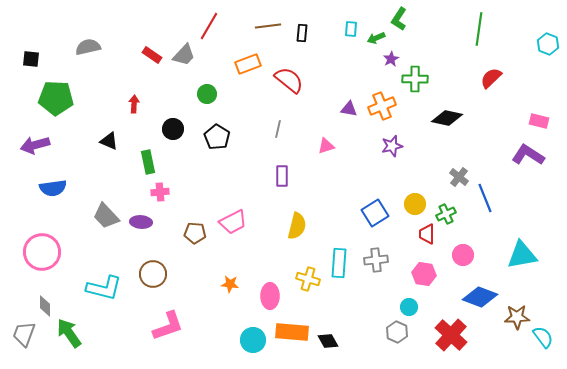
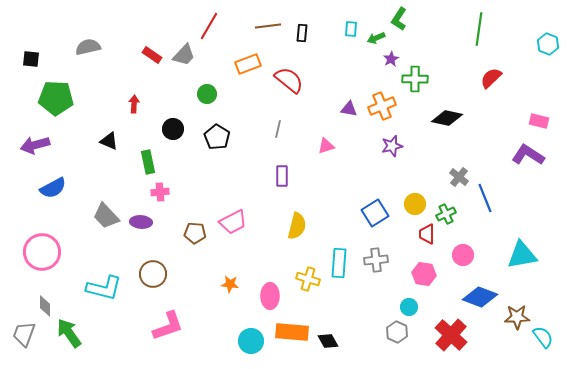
blue semicircle at (53, 188): rotated 20 degrees counterclockwise
cyan circle at (253, 340): moved 2 px left, 1 px down
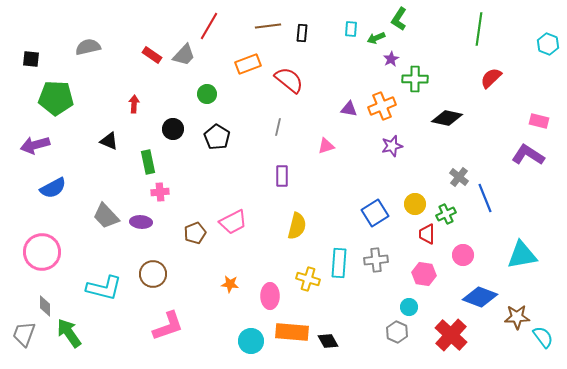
gray line at (278, 129): moved 2 px up
brown pentagon at (195, 233): rotated 25 degrees counterclockwise
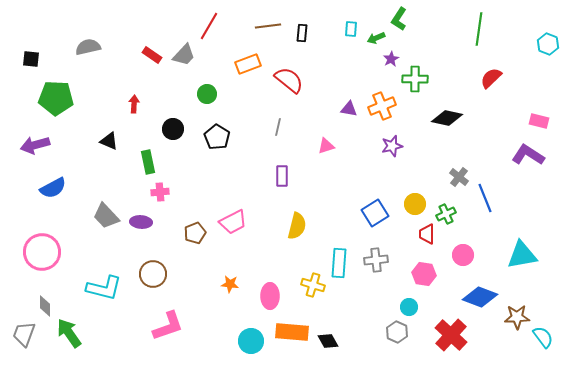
yellow cross at (308, 279): moved 5 px right, 6 px down
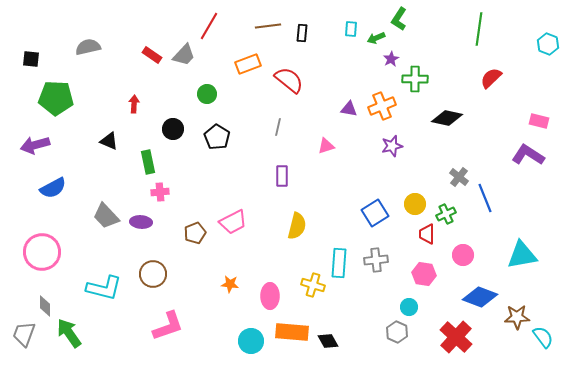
red cross at (451, 335): moved 5 px right, 2 px down
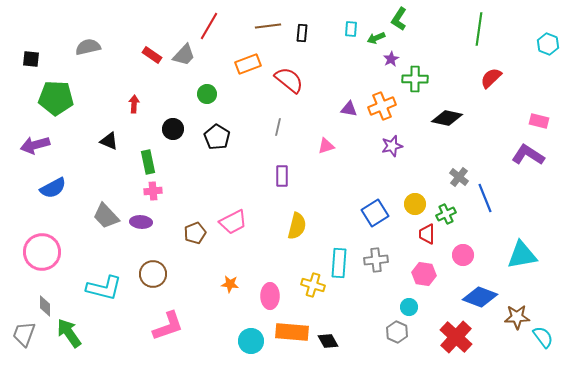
pink cross at (160, 192): moved 7 px left, 1 px up
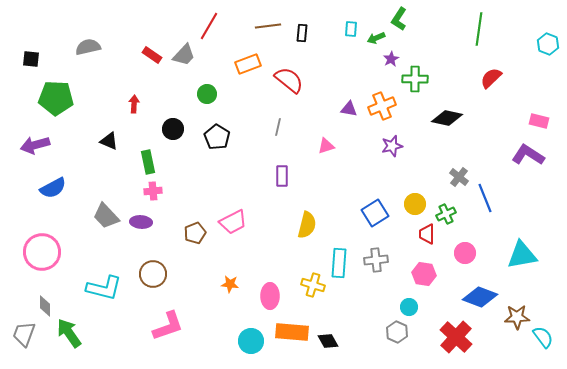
yellow semicircle at (297, 226): moved 10 px right, 1 px up
pink circle at (463, 255): moved 2 px right, 2 px up
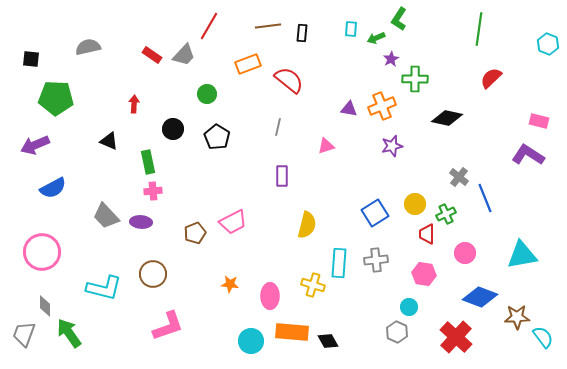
purple arrow at (35, 145): rotated 8 degrees counterclockwise
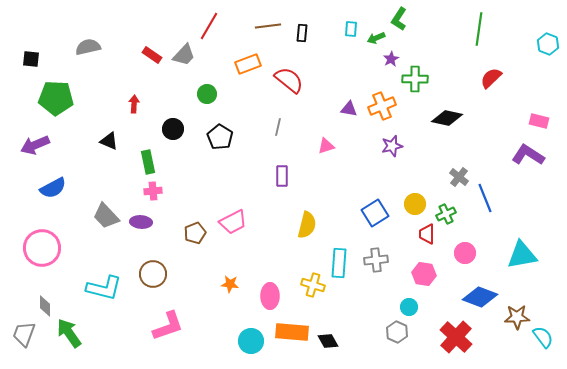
black pentagon at (217, 137): moved 3 px right
pink circle at (42, 252): moved 4 px up
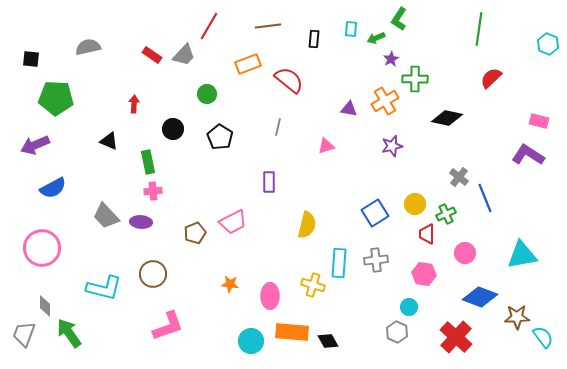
black rectangle at (302, 33): moved 12 px right, 6 px down
orange cross at (382, 106): moved 3 px right, 5 px up; rotated 8 degrees counterclockwise
purple rectangle at (282, 176): moved 13 px left, 6 px down
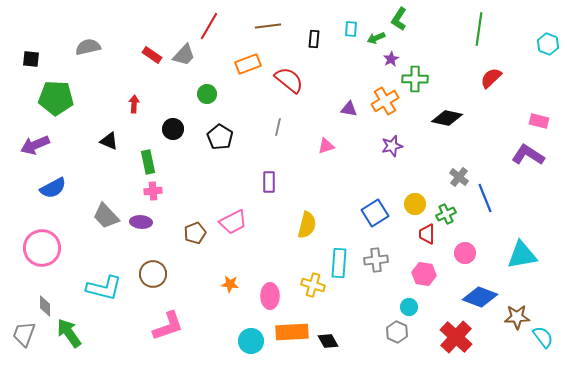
orange rectangle at (292, 332): rotated 8 degrees counterclockwise
